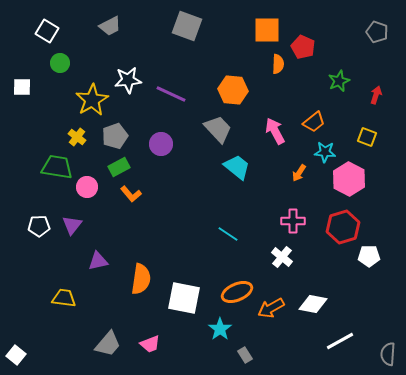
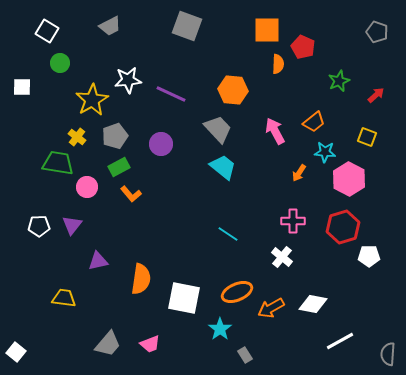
red arrow at (376, 95): rotated 30 degrees clockwise
green trapezoid at (57, 167): moved 1 px right, 4 px up
cyan trapezoid at (237, 167): moved 14 px left
white square at (16, 355): moved 3 px up
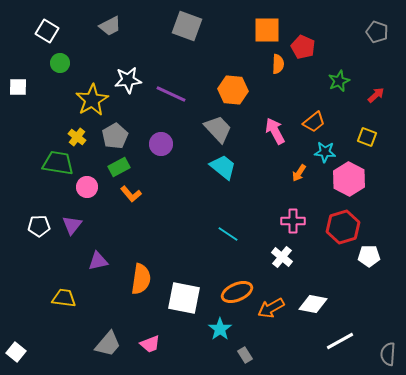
white square at (22, 87): moved 4 px left
gray pentagon at (115, 136): rotated 10 degrees counterclockwise
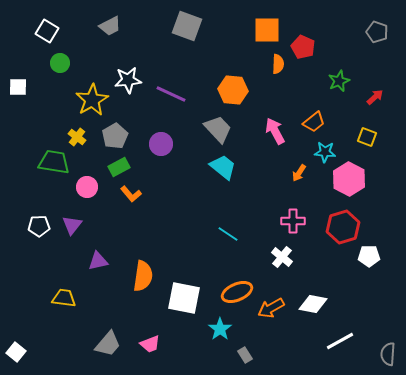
red arrow at (376, 95): moved 1 px left, 2 px down
green trapezoid at (58, 163): moved 4 px left, 1 px up
orange semicircle at (141, 279): moved 2 px right, 3 px up
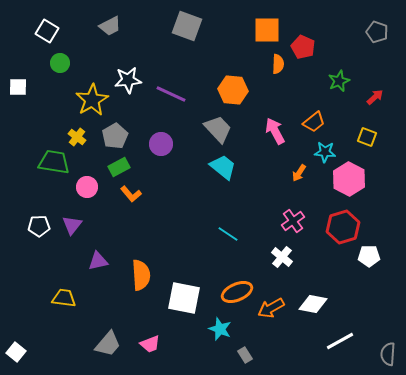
pink cross at (293, 221): rotated 35 degrees counterclockwise
orange semicircle at (143, 276): moved 2 px left, 1 px up; rotated 12 degrees counterclockwise
cyan star at (220, 329): rotated 15 degrees counterclockwise
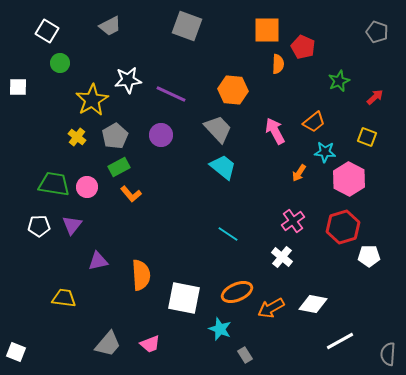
purple circle at (161, 144): moved 9 px up
green trapezoid at (54, 162): moved 22 px down
white square at (16, 352): rotated 18 degrees counterclockwise
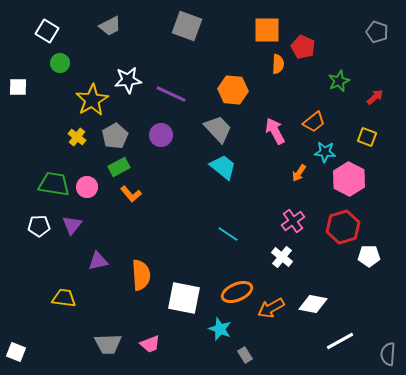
gray trapezoid at (108, 344): rotated 48 degrees clockwise
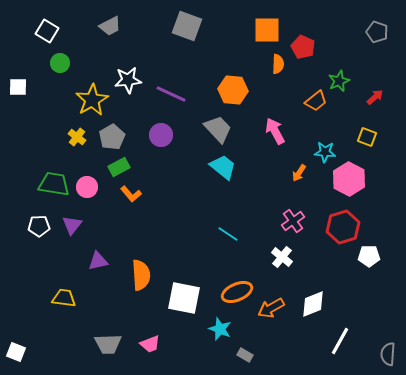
orange trapezoid at (314, 122): moved 2 px right, 21 px up
gray pentagon at (115, 136): moved 3 px left, 1 px down
white diamond at (313, 304): rotated 32 degrees counterclockwise
white line at (340, 341): rotated 32 degrees counterclockwise
gray rectangle at (245, 355): rotated 28 degrees counterclockwise
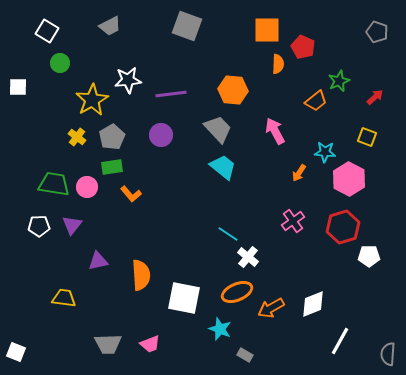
purple line at (171, 94): rotated 32 degrees counterclockwise
green rectangle at (119, 167): moved 7 px left; rotated 20 degrees clockwise
white cross at (282, 257): moved 34 px left
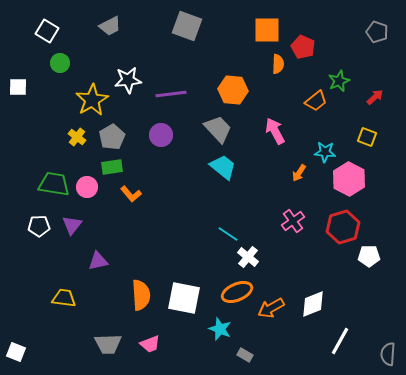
orange semicircle at (141, 275): moved 20 px down
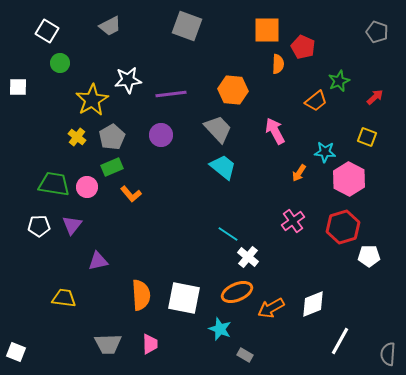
green rectangle at (112, 167): rotated 15 degrees counterclockwise
pink trapezoid at (150, 344): rotated 70 degrees counterclockwise
